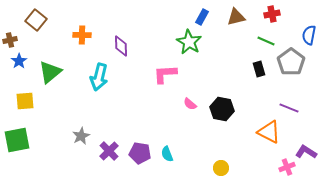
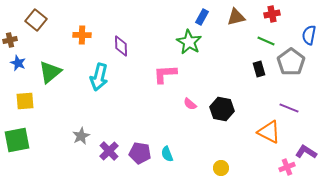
blue star: moved 1 px left, 2 px down; rotated 14 degrees counterclockwise
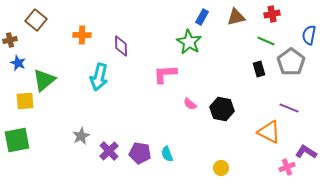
green triangle: moved 6 px left, 8 px down
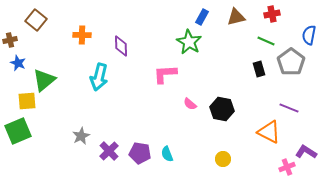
yellow square: moved 2 px right
green square: moved 1 px right, 9 px up; rotated 12 degrees counterclockwise
yellow circle: moved 2 px right, 9 px up
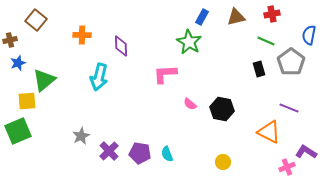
blue star: rotated 28 degrees clockwise
yellow circle: moved 3 px down
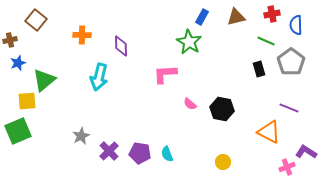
blue semicircle: moved 13 px left, 10 px up; rotated 12 degrees counterclockwise
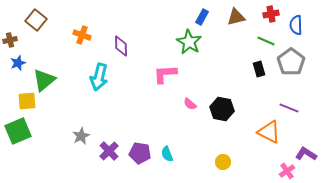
red cross: moved 1 px left
orange cross: rotated 18 degrees clockwise
purple L-shape: moved 2 px down
pink cross: moved 4 px down; rotated 14 degrees counterclockwise
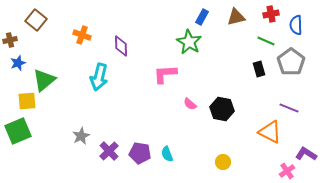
orange triangle: moved 1 px right
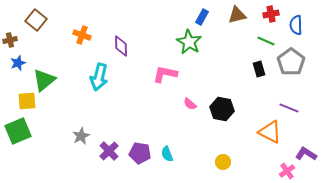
brown triangle: moved 1 px right, 2 px up
pink L-shape: rotated 15 degrees clockwise
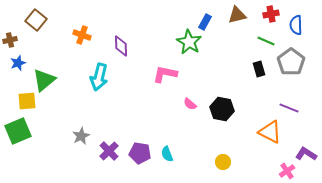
blue rectangle: moved 3 px right, 5 px down
